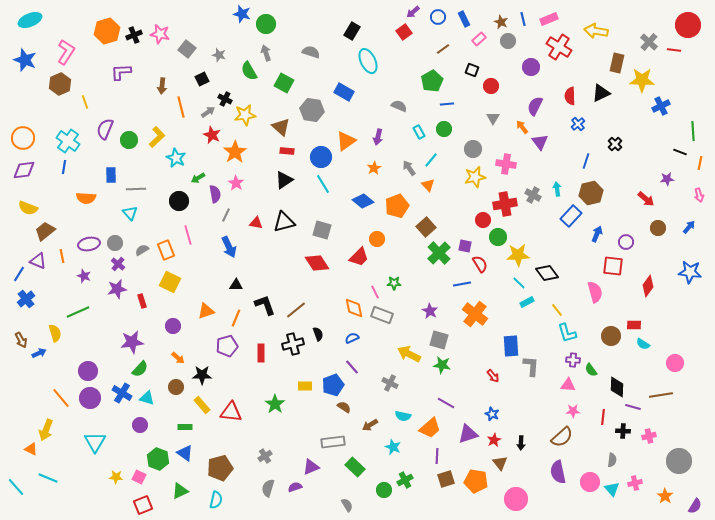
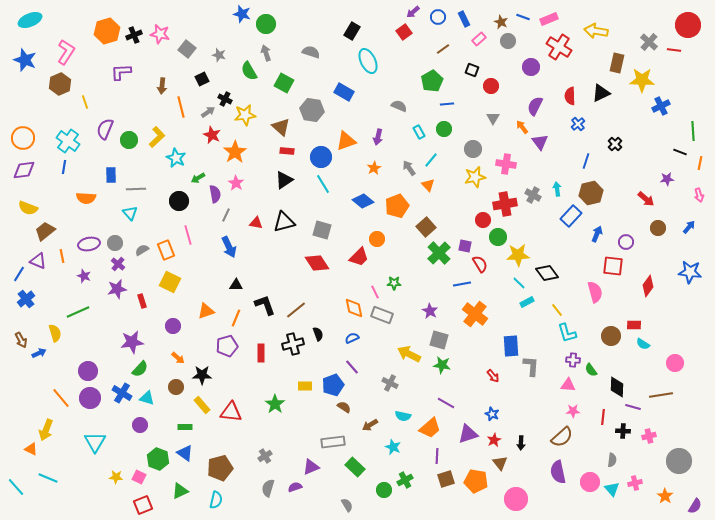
blue line at (523, 19): moved 2 px up; rotated 56 degrees counterclockwise
orange triangle at (346, 141): rotated 15 degrees clockwise
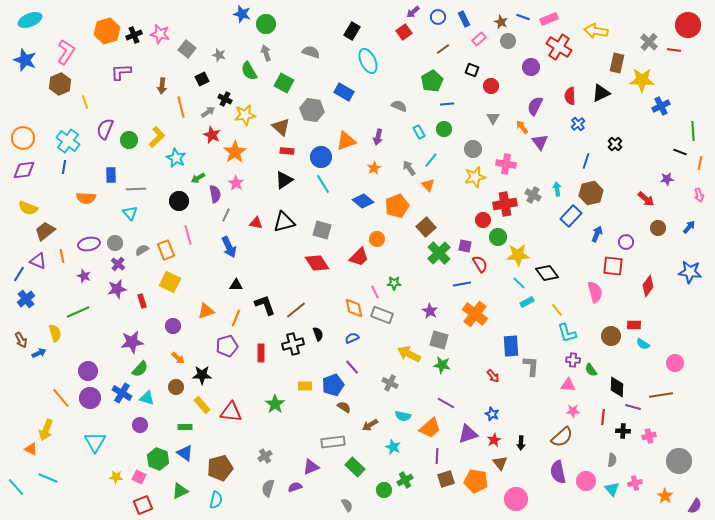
pink circle at (590, 482): moved 4 px left, 1 px up
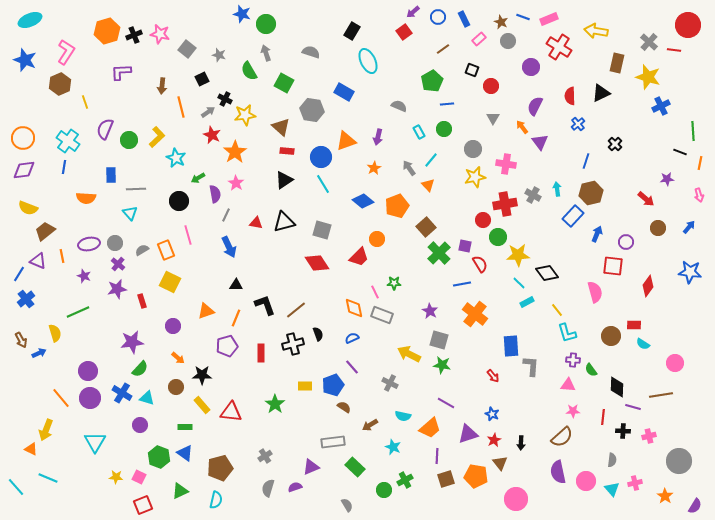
yellow star at (642, 80): moved 6 px right, 3 px up; rotated 15 degrees clockwise
blue rectangle at (571, 216): moved 2 px right
green hexagon at (158, 459): moved 1 px right, 2 px up
orange pentagon at (476, 481): moved 5 px up
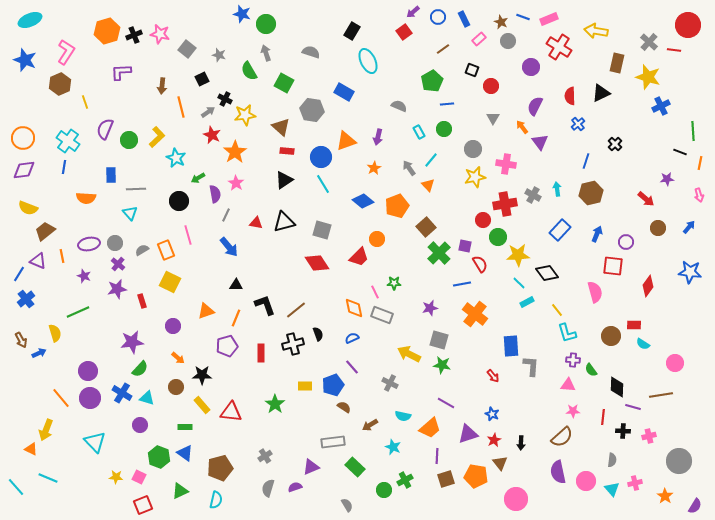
blue rectangle at (573, 216): moved 13 px left, 14 px down
blue arrow at (229, 247): rotated 15 degrees counterclockwise
purple star at (430, 311): moved 3 px up; rotated 28 degrees clockwise
cyan triangle at (95, 442): rotated 15 degrees counterclockwise
